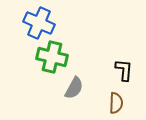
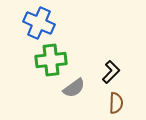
green cross: moved 1 px left, 3 px down; rotated 20 degrees counterclockwise
black L-shape: moved 13 px left, 2 px down; rotated 40 degrees clockwise
gray semicircle: rotated 25 degrees clockwise
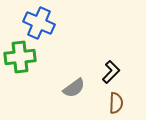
green cross: moved 31 px left, 3 px up
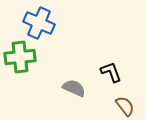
black L-shape: rotated 65 degrees counterclockwise
gray semicircle: rotated 120 degrees counterclockwise
brown semicircle: moved 9 px right, 3 px down; rotated 40 degrees counterclockwise
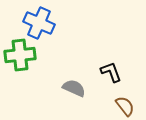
green cross: moved 2 px up
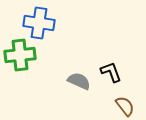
blue cross: rotated 16 degrees counterclockwise
gray semicircle: moved 5 px right, 7 px up
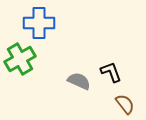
blue cross: rotated 8 degrees counterclockwise
green cross: moved 4 px down; rotated 24 degrees counterclockwise
brown semicircle: moved 2 px up
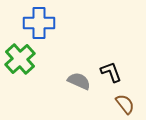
green cross: rotated 12 degrees counterclockwise
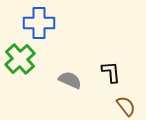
black L-shape: rotated 15 degrees clockwise
gray semicircle: moved 9 px left, 1 px up
brown semicircle: moved 1 px right, 2 px down
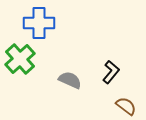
black L-shape: rotated 45 degrees clockwise
brown semicircle: rotated 15 degrees counterclockwise
